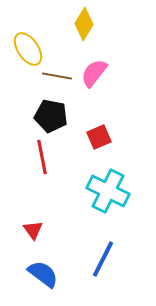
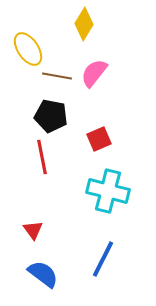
red square: moved 2 px down
cyan cross: rotated 12 degrees counterclockwise
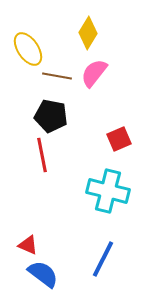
yellow diamond: moved 4 px right, 9 px down
red square: moved 20 px right
red line: moved 2 px up
red triangle: moved 5 px left, 15 px down; rotated 30 degrees counterclockwise
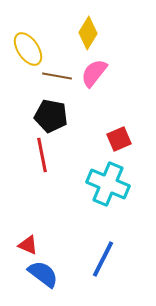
cyan cross: moved 7 px up; rotated 9 degrees clockwise
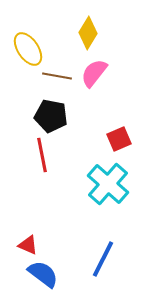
cyan cross: rotated 18 degrees clockwise
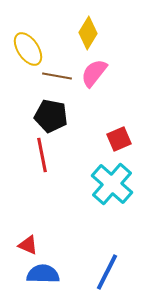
cyan cross: moved 4 px right
blue line: moved 4 px right, 13 px down
blue semicircle: rotated 36 degrees counterclockwise
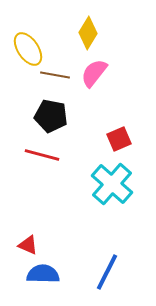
brown line: moved 2 px left, 1 px up
red line: rotated 64 degrees counterclockwise
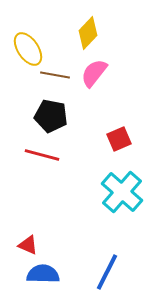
yellow diamond: rotated 12 degrees clockwise
cyan cross: moved 10 px right, 8 px down
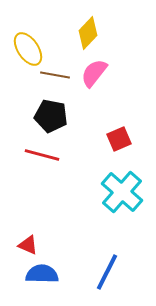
blue semicircle: moved 1 px left
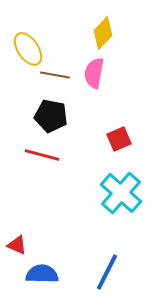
yellow diamond: moved 15 px right
pink semicircle: rotated 28 degrees counterclockwise
cyan cross: moved 1 px left, 1 px down
red triangle: moved 11 px left
